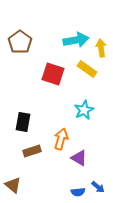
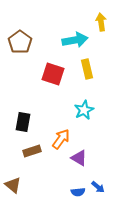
cyan arrow: moved 1 px left
yellow arrow: moved 26 px up
yellow rectangle: rotated 42 degrees clockwise
orange arrow: rotated 20 degrees clockwise
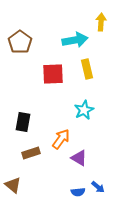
yellow arrow: rotated 12 degrees clockwise
red square: rotated 20 degrees counterclockwise
brown rectangle: moved 1 px left, 2 px down
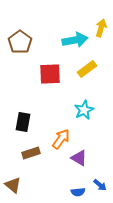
yellow arrow: moved 6 px down; rotated 12 degrees clockwise
yellow rectangle: rotated 66 degrees clockwise
red square: moved 3 px left
blue arrow: moved 2 px right, 2 px up
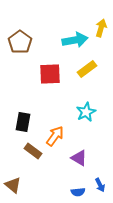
cyan star: moved 2 px right, 2 px down
orange arrow: moved 6 px left, 3 px up
brown rectangle: moved 2 px right, 2 px up; rotated 54 degrees clockwise
blue arrow: rotated 24 degrees clockwise
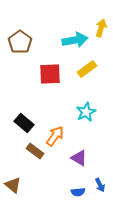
black rectangle: moved 1 px right, 1 px down; rotated 60 degrees counterclockwise
brown rectangle: moved 2 px right
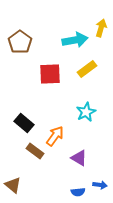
blue arrow: rotated 56 degrees counterclockwise
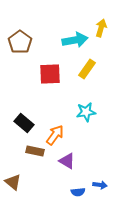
yellow rectangle: rotated 18 degrees counterclockwise
cyan star: rotated 18 degrees clockwise
orange arrow: moved 1 px up
brown rectangle: rotated 24 degrees counterclockwise
purple triangle: moved 12 px left, 3 px down
brown triangle: moved 3 px up
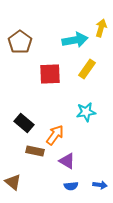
blue semicircle: moved 7 px left, 6 px up
